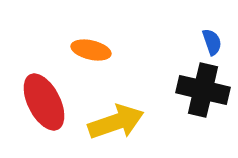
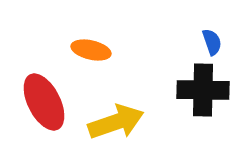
black cross: rotated 12 degrees counterclockwise
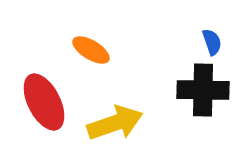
orange ellipse: rotated 18 degrees clockwise
yellow arrow: moved 1 px left, 1 px down
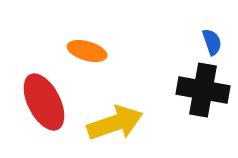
orange ellipse: moved 4 px left, 1 px down; rotated 15 degrees counterclockwise
black cross: rotated 9 degrees clockwise
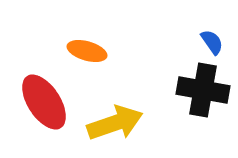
blue semicircle: rotated 16 degrees counterclockwise
red ellipse: rotated 6 degrees counterclockwise
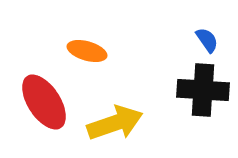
blue semicircle: moved 5 px left, 2 px up
black cross: rotated 6 degrees counterclockwise
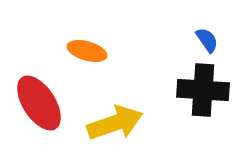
red ellipse: moved 5 px left, 1 px down
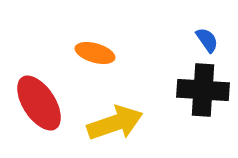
orange ellipse: moved 8 px right, 2 px down
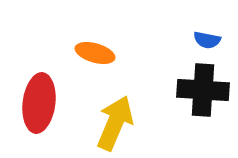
blue semicircle: rotated 136 degrees clockwise
red ellipse: rotated 40 degrees clockwise
yellow arrow: rotated 48 degrees counterclockwise
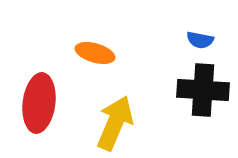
blue semicircle: moved 7 px left
